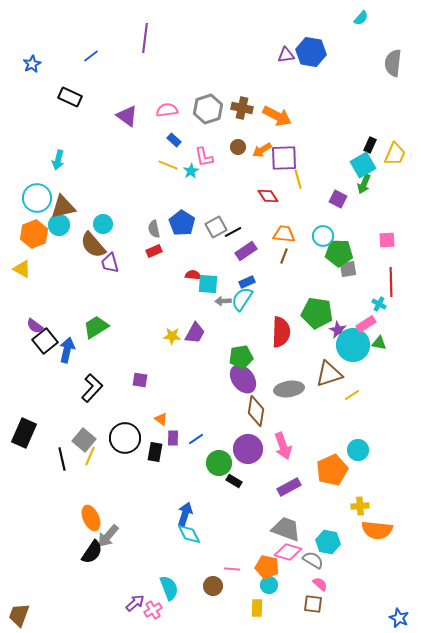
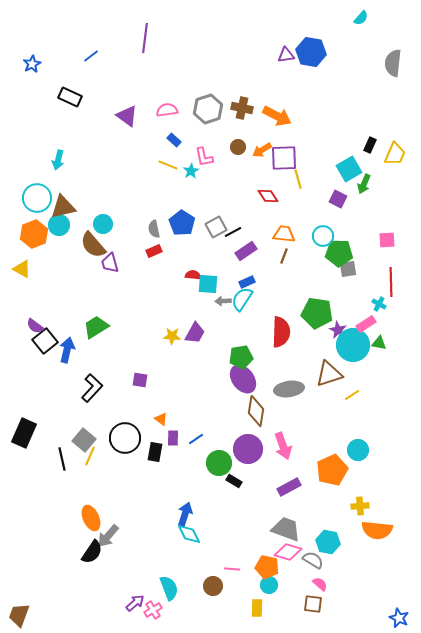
cyan square at (363, 165): moved 14 px left, 4 px down
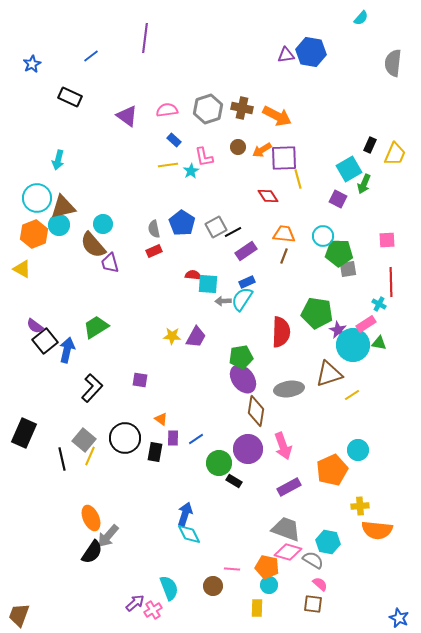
yellow line at (168, 165): rotated 30 degrees counterclockwise
purple trapezoid at (195, 333): moved 1 px right, 4 px down
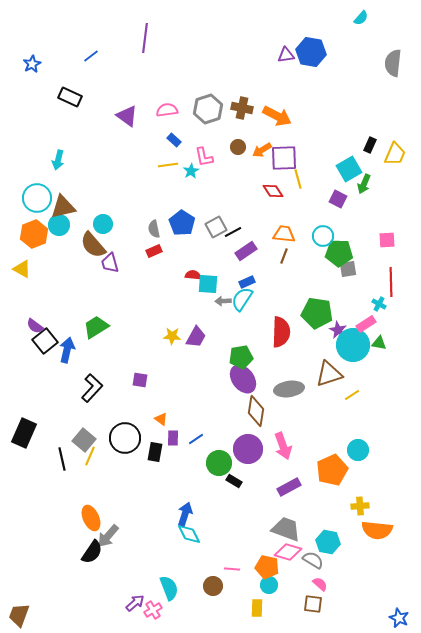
red diamond at (268, 196): moved 5 px right, 5 px up
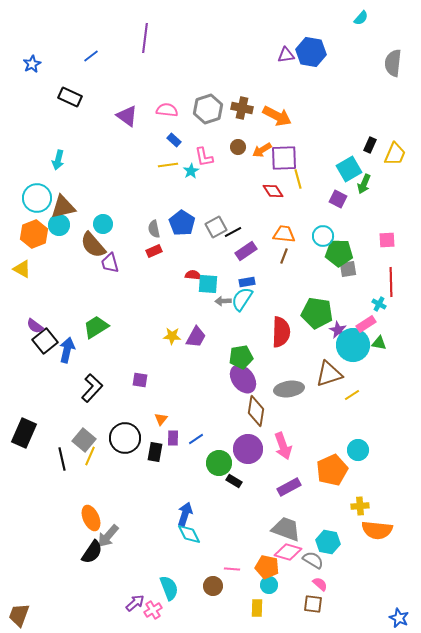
pink semicircle at (167, 110): rotated 15 degrees clockwise
blue rectangle at (247, 282): rotated 14 degrees clockwise
orange triangle at (161, 419): rotated 32 degrees clockwise
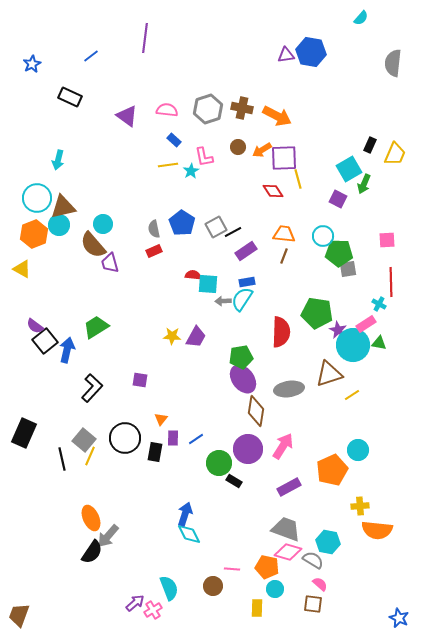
pink arrow at (283, 446): rotated 128 degrees counterclockwise
cyan circle at (269, 585): moved 6 px right, 4 px down
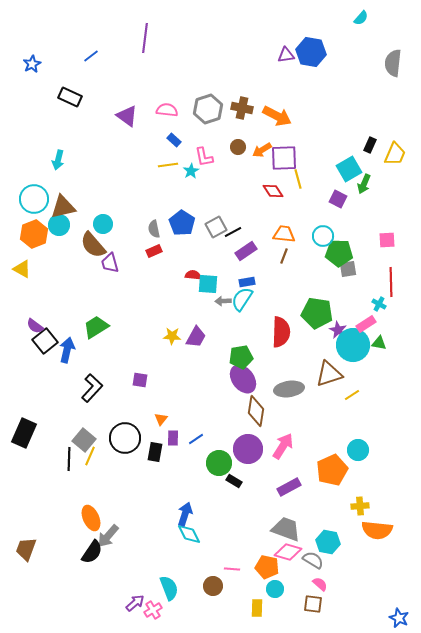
cyan circle at (37, 198): moved 3 px left, 1 px down
black line at (62, 459): moved 7 px right; rotated 15 degrees clockwise
brown trapezoid at (19, 615): moved 7 px right, 66 px up
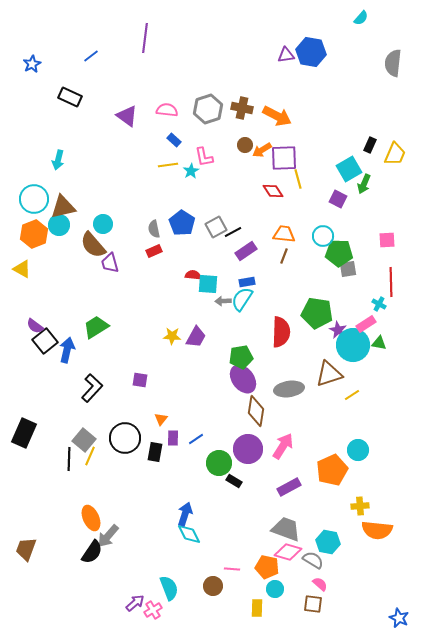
brown circle at (238, 147): moved 7 px right, 2 px up
